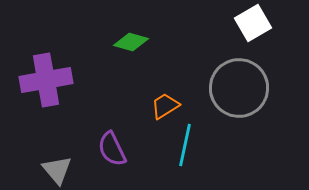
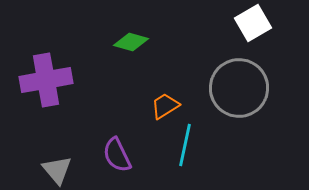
purple semicircle: moved 5 px right, 6 px down
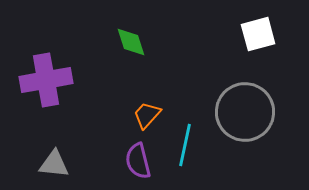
white square: moved 5 px right, 11 px down; rotated 15 degrees clockwise
green diamond: rotated 56 degrees clockwise
gray circle: moved 6 px right, 24 px down
orange trapezoid: moved 18 px left, 9 px down; rotated 16 degrees counterclockwise
purple semicircle: moved 21 px right, 6 px down; rotated 12 degrees clockwise
gray triangle: moved 3 px left, 6 px up; rotated 44 degrees counterclockwise
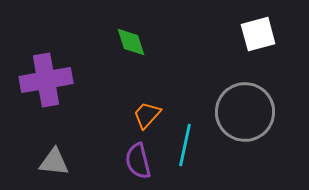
gray triangle: moved 2 px up
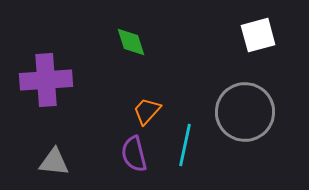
white square: moved 1 px down
purple cross: rotated 6 degrees clockwise
orange trapezoid: moved 4 px up
purple semicircle: moved 4 px left, 7 px up
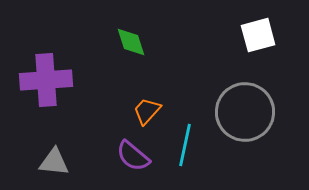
purple semicircle: moved 1 px left, 2 px down; rotated 36 degrees counterclockwise
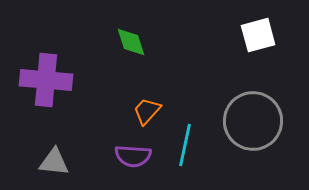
purple cross: rotated 9 degrees clockwise
gray circle: moved 8 px right, 9 px down
purple semicircle: rotated 36 degrees counterclockwise
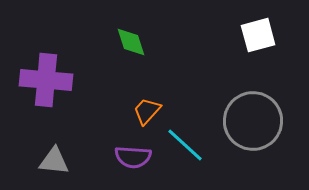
cyan line: rotated 60 degrees counterclockwise
purple semicircle: moved 1 px down
gray triangle: moved 1 px up
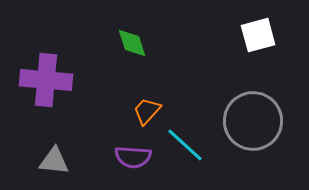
green diamond: moved 1 px right, 1 px down
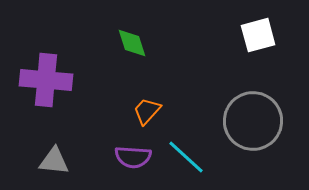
cyan line: moved 1 px right, 12 px down
